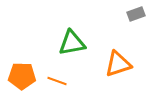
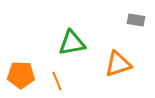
gray rectangle: moved 6 px down; rotated 30 degrees clockwise
orange pentagon: moved 1 px left, 1 px up
orange line: rotated 48 degrees clockwise
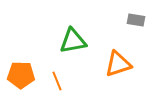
green triangle: moved 1 px right, 2 px up
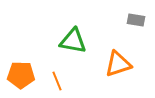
green triangle: rotated 20 degrees clockwise
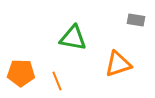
green triangle: moved 3 px up
orange pentagon: moved 2 px up
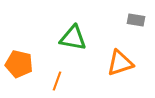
orange triangle: moved 2 px right, 1 px up
orange pentagon: moved 2 px left, 9 px up; rotated 12 degrees clockwise
orange line: rotated 42 degrees clockwise
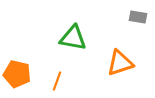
gray rectangle: moved 2 px right, 3 px up
orange pentagon: moved 2 px left, 10 px down
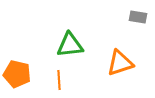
green triangle: moved 3 px left, 7 px down; rotated 16 degrees counterclockwise
orange line: moved 2 px right, 1 px up; rotated 24 degrees counterclockwise
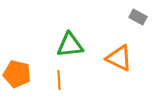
gray rectangle: rotated 18 degrees clockwise
orange triangle: moved 1 px left, 5 px up; rotated 44 degrees clockwise
